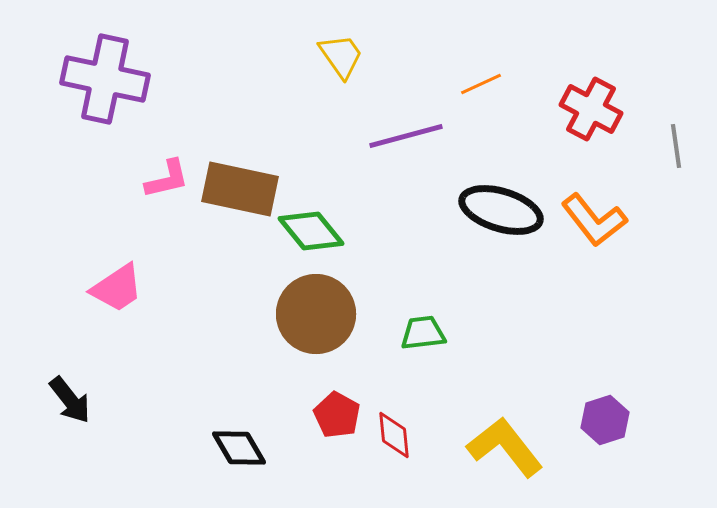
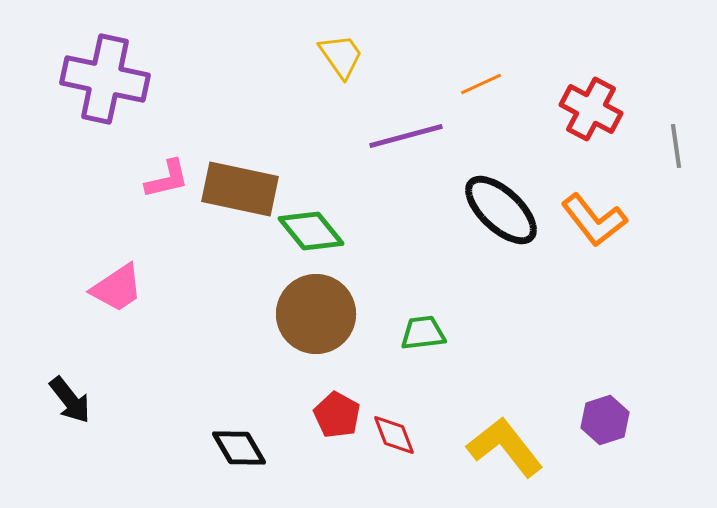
black ellipse: rotated 26 degrees clockwise
red diamond: rotated 15 degrees counterclockwise
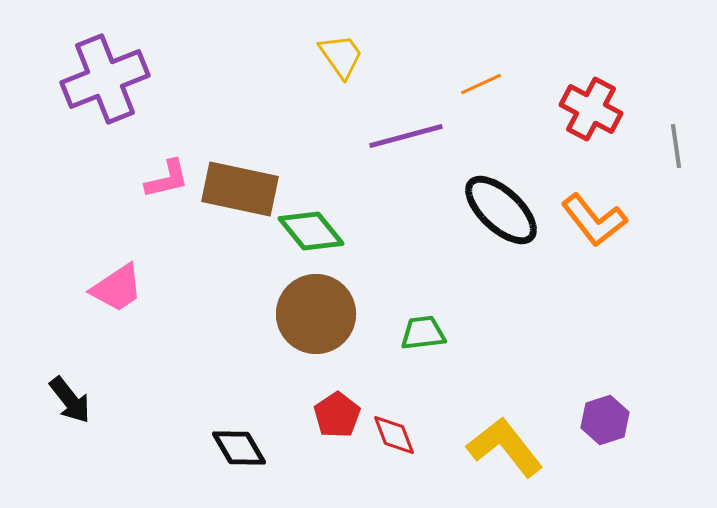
purple cross: rotated 34 degrees counterclockwise
red pentagon: rotated 9 degrees clockwise
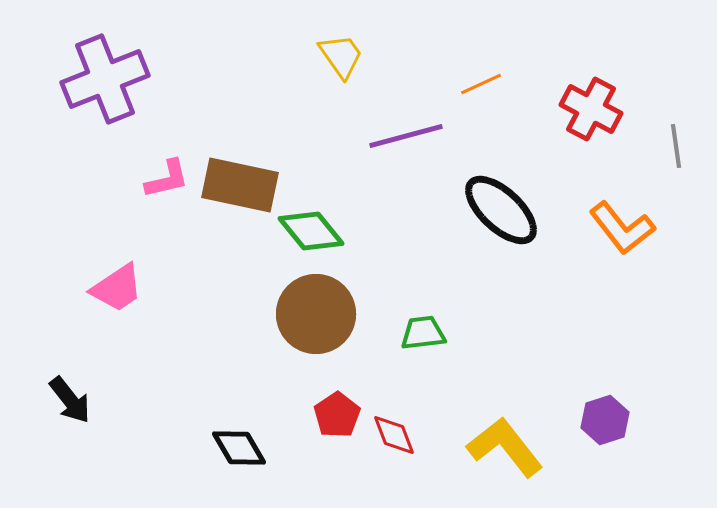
brown rectangle: moved 4 px up
orange L-shape: moved 28 px right, 8 px down
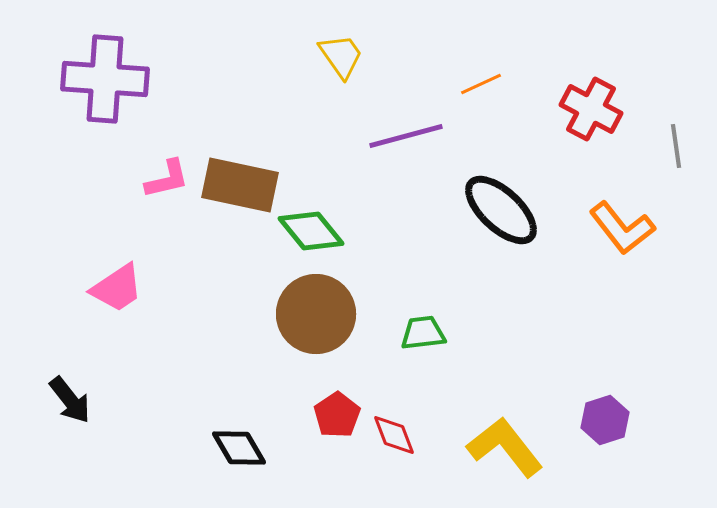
purple cross: rotated 26 degrees clockwise
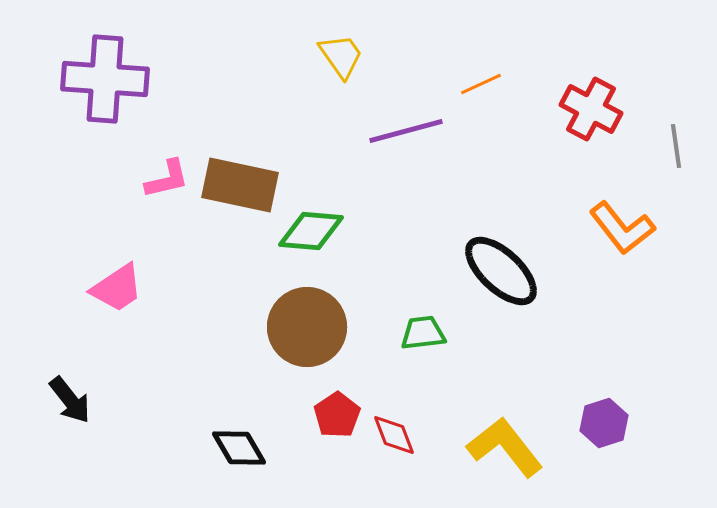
purple line: moved 5 px up
black ellipse: moved 61 px down
green diamond: rotated 46 degrees counterclockwise
brown circle: moved 9 px left, 13 px down
purple hexagon: moved 1 px left, 3 px down
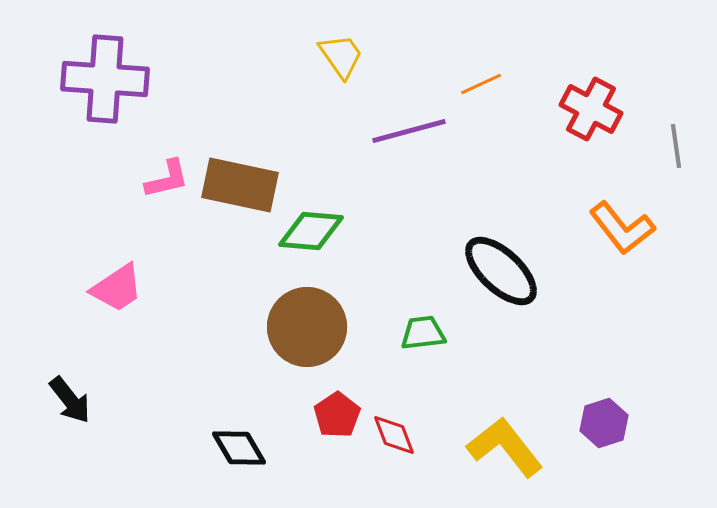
purple line: moved 3 px right
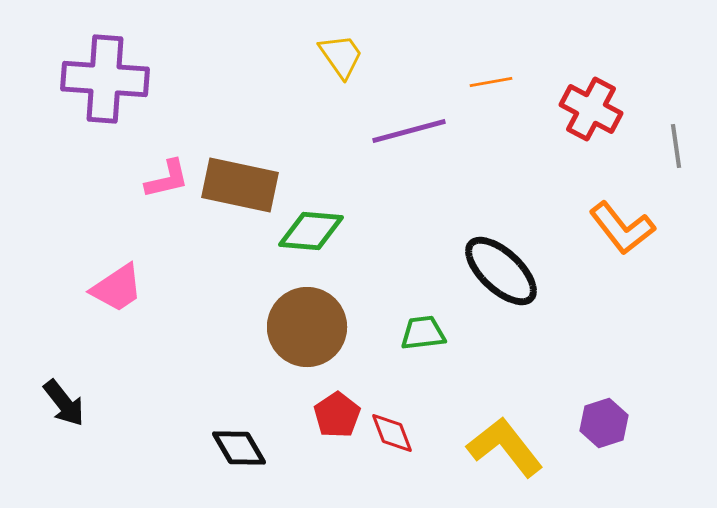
orange line: moved 10 px right, 2 px up; rotated 15 degrees clockwise
black arrow: moved 6 px left, 3 px down
red diamond: moved 2 px left, 2 px up
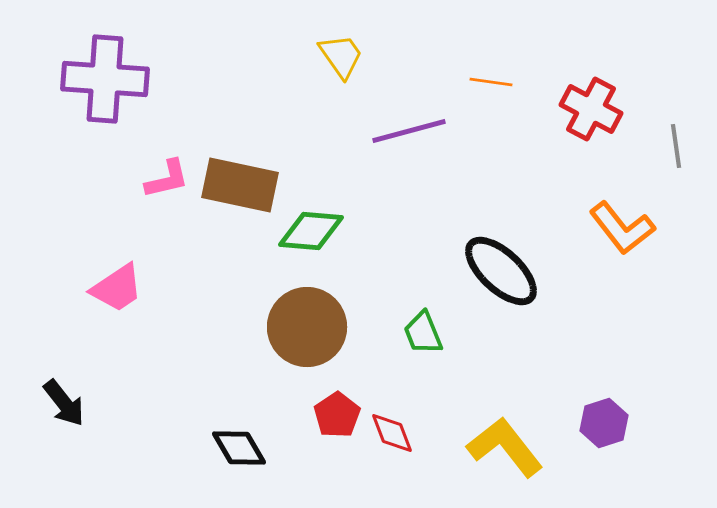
orange line: rotated 18 degrees clockwise
green trapezoid: rotated 105 degrees counterclockwise
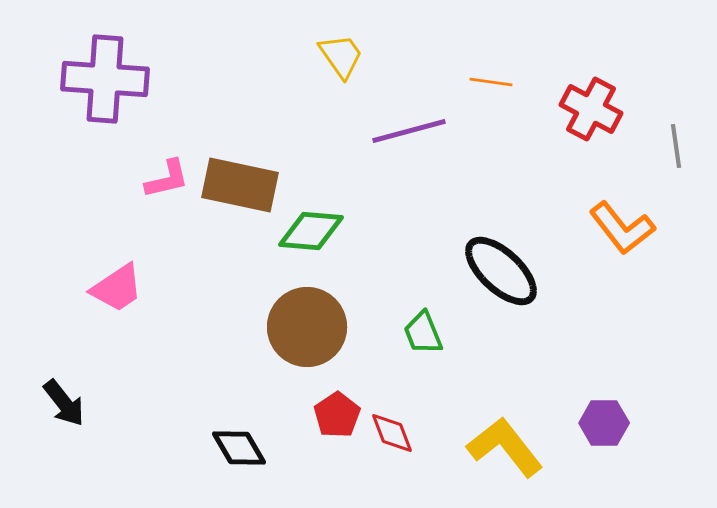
purple hexagon: rotated 18 degrees clockwise
